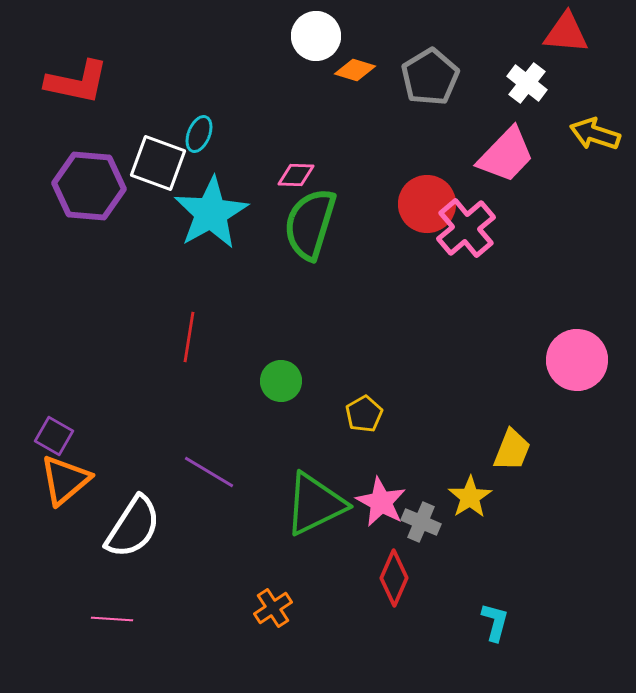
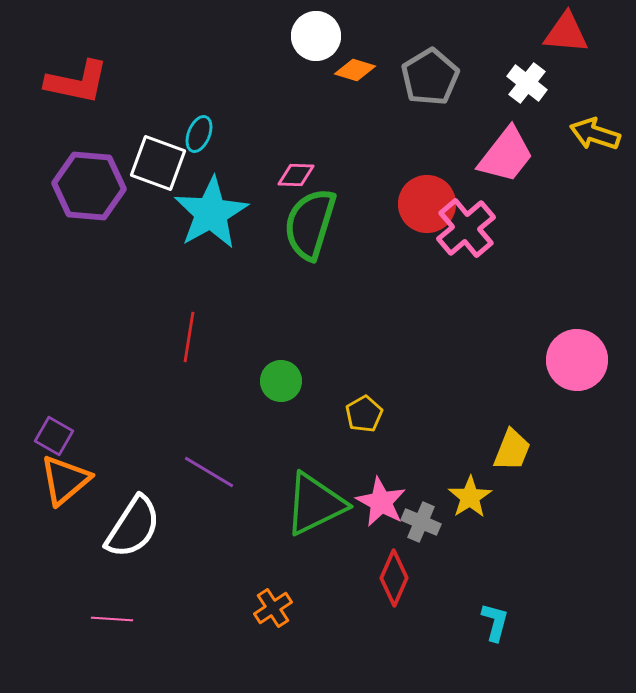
pink trapezoid: rotated 6 degrees counterclockwise
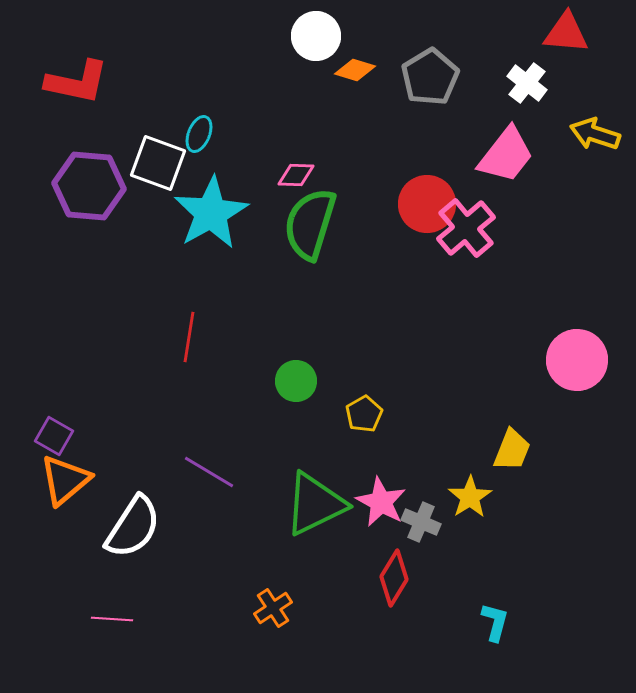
green circle: moved 15 px right
red diamond: rotated 8 degrees clockwise
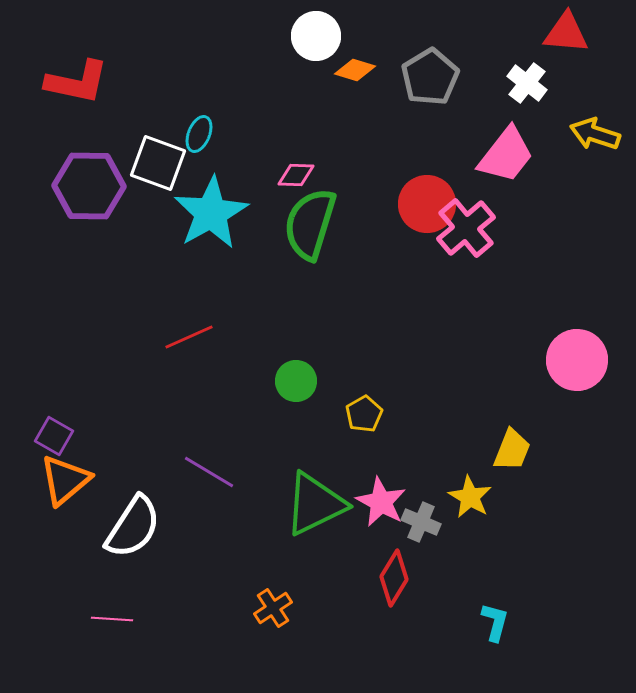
purple hexagon: rotated 4 degrees counterclockwise
red line: rotated 57 degrees clockwise
yellow star: rotated 9 degrees counterclockwise
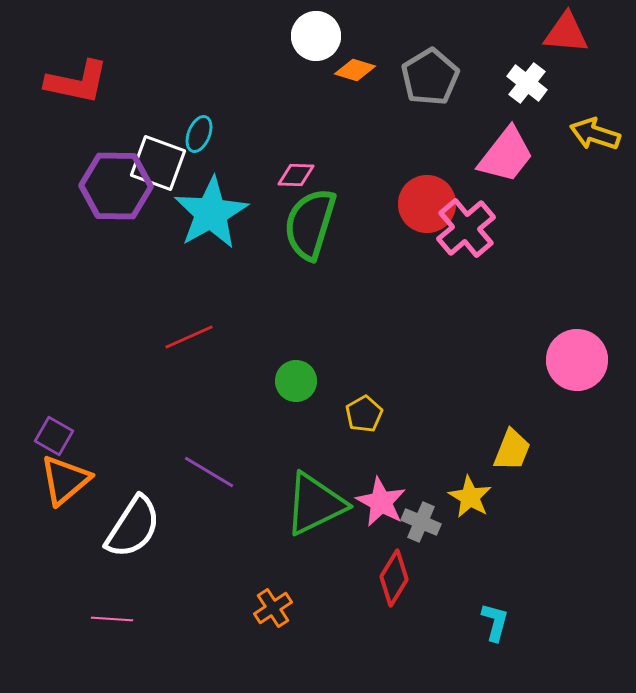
purple hexagon: moved 27 px right
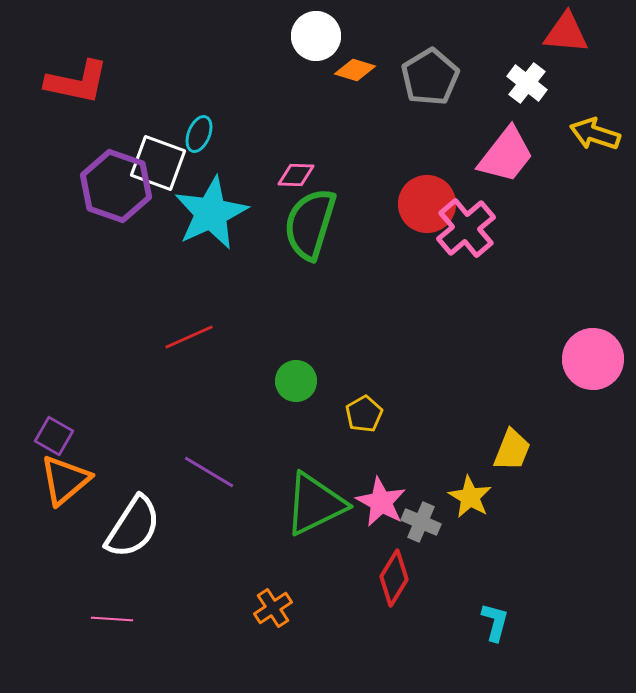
purple hexagon: rotated 18 degrees clockwise
cyan star: rotated 4 degrees clockwise
pink circle: moved 16 px right, 1 px up
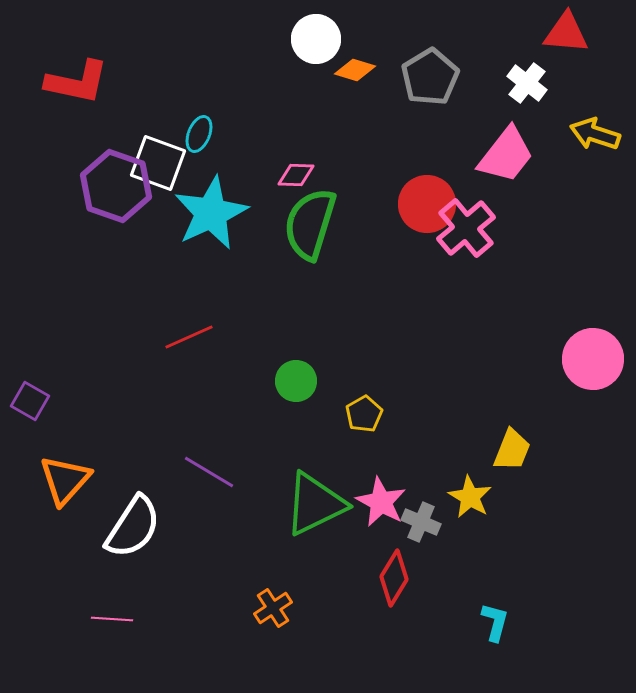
white circle: moved 3 px down
purple square: moved 24 px left, 35 px up
orange triangle: rotated 8 degrees counterclockwise
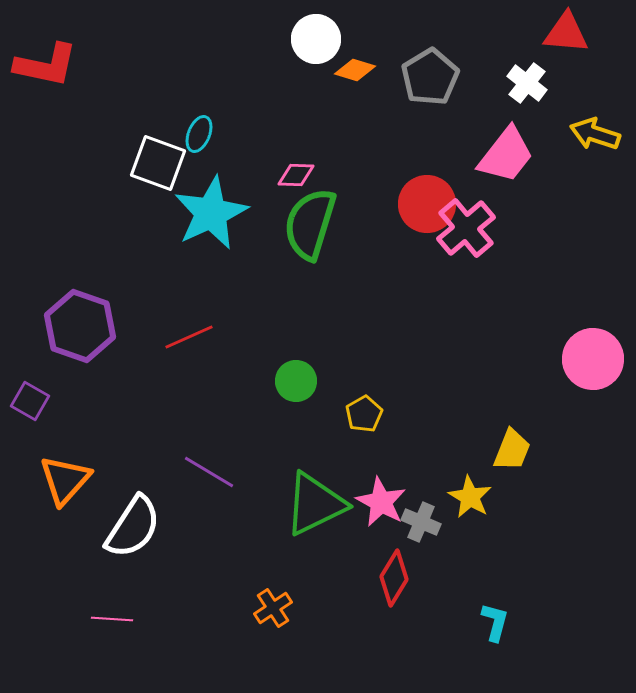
red L-shape: moved 31 px left, 17 px up
purple hexagon: moved 36 px left, 140 px down
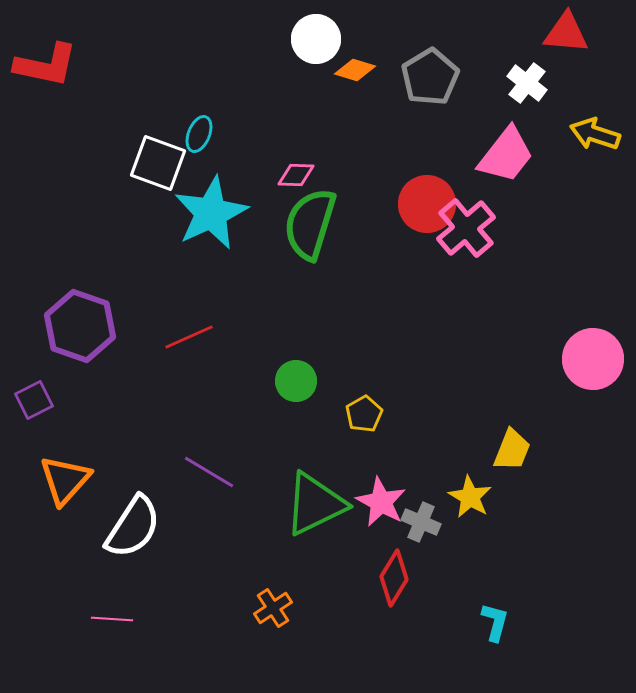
purple square: moved 4 px right, 1 px up; rotated 33 degrees clockwise
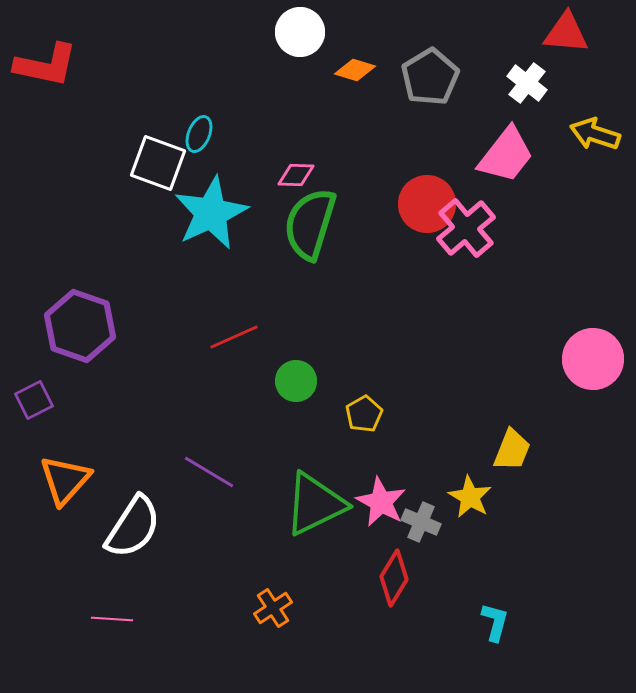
white circle: moved 16 px left, 7 px up
red line: moved 45 px right
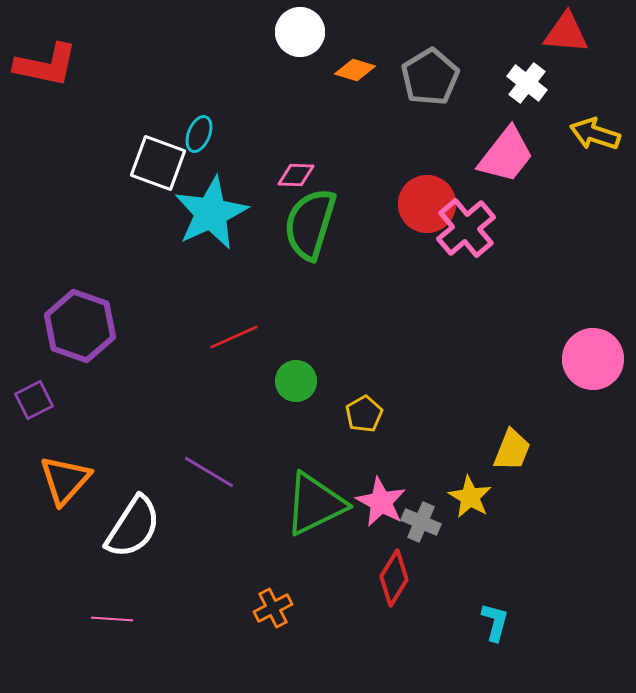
orange cross: rotated 6 degrees clockwise
